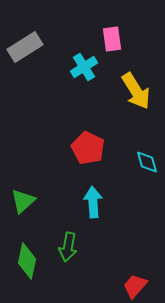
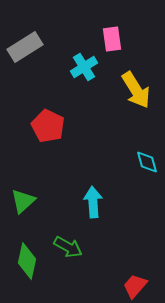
yellow arrow: moved 1 px up
red pentagon: moved 40 px left, 22 px up
green arrow: rotated 72 degrees counterclockwise
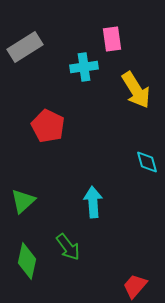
cyan cross: rotated 24 degrees clockwise
green arrow: rotated 24 degrees clockwise
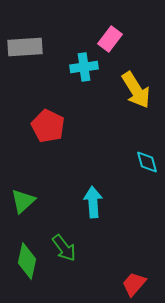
pink rectangle: moved 2 px left; rotated 45 degrees clockwise
gray rectangle: rotated 28 degrees clockwise
green arrow: moved 4 px left, 1 px down
red trapezoid: moved 1 px left, 2 px up
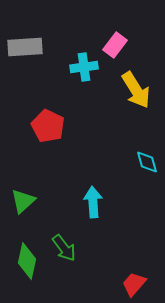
pink rectangle: moved 5 px right, 6 px down
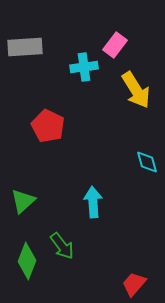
green arrow: moved 2 px left, 2 px up
green diamond: rotated 9 degrees clockwise
